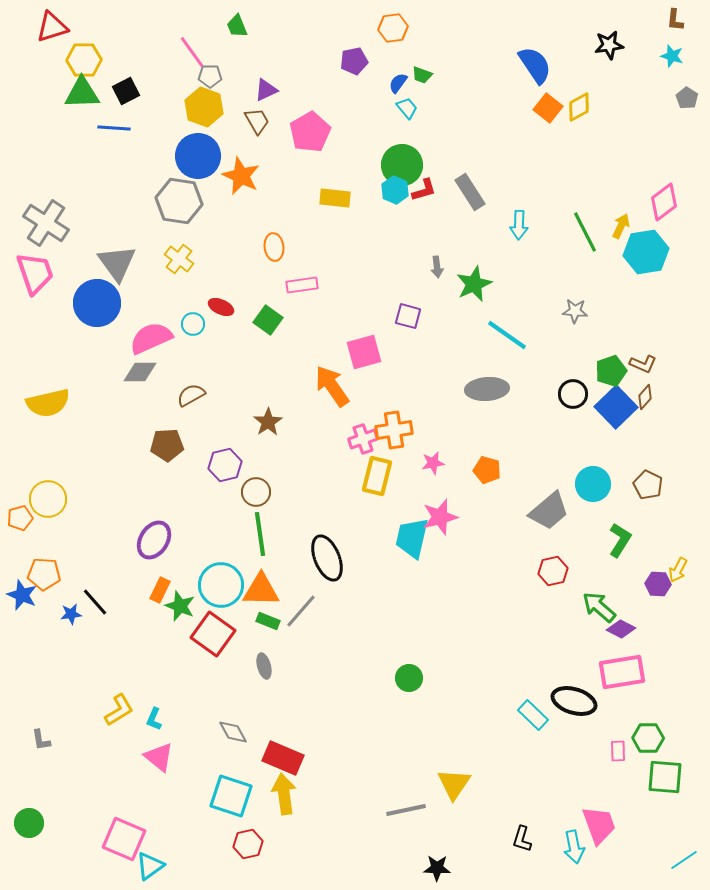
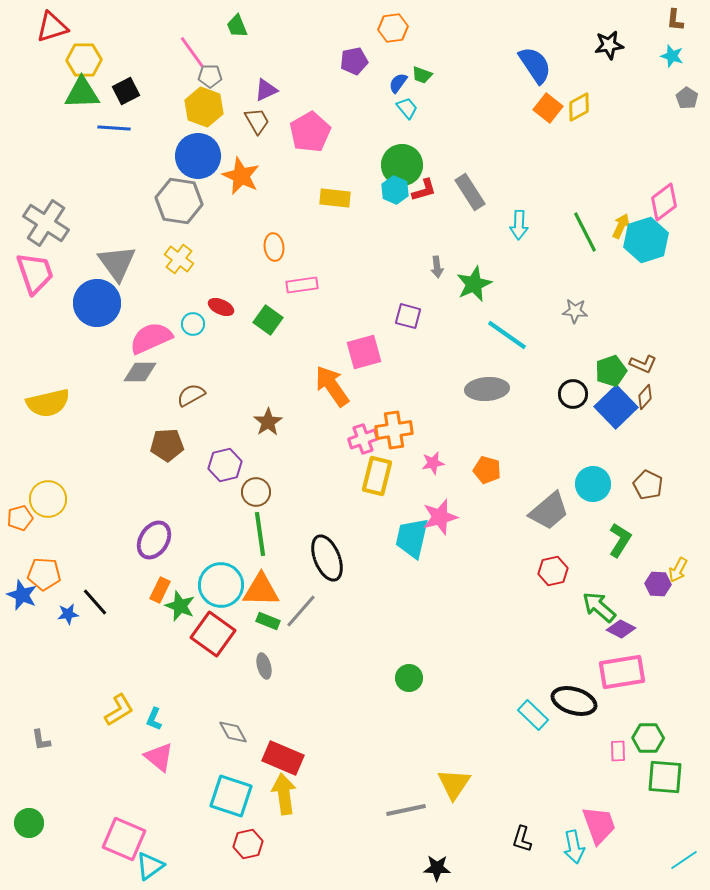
cyan hexagon at (646, 252): moved 12 px up; rotated 9 degrees counterclockwise
blue star at (71, 614): moved 3 px left
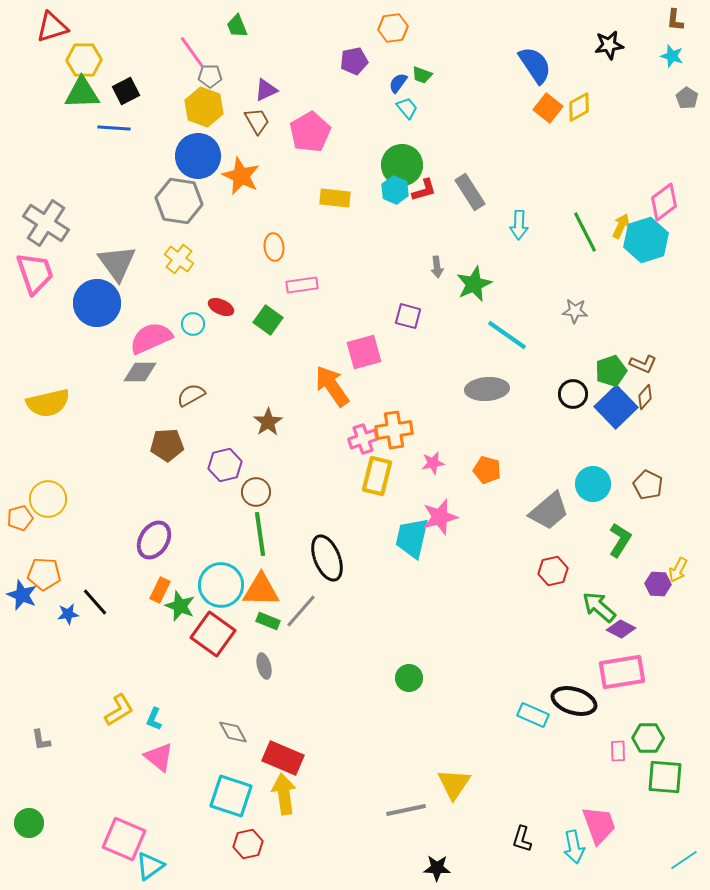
cyan rectangle at (533, 715): rotated 20 degrees counterclockwise
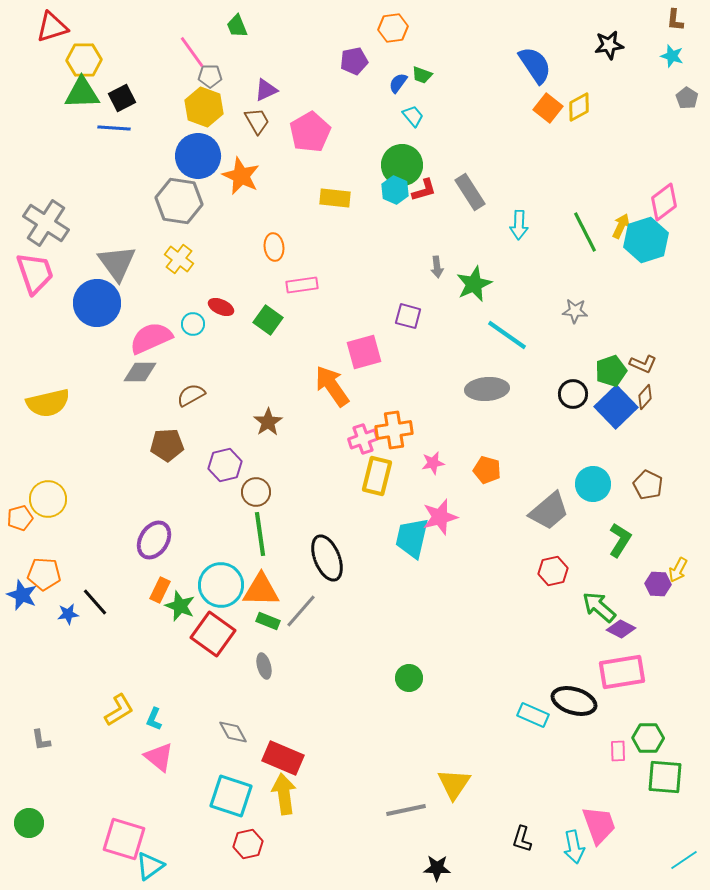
black square at (126, 91): moved 4 px left, 7 px down
cyan trapezoid at (407, 108): moved 6 px right, 8 px down
pink square at (124, 839): rotated 6 degrees counterclockwise
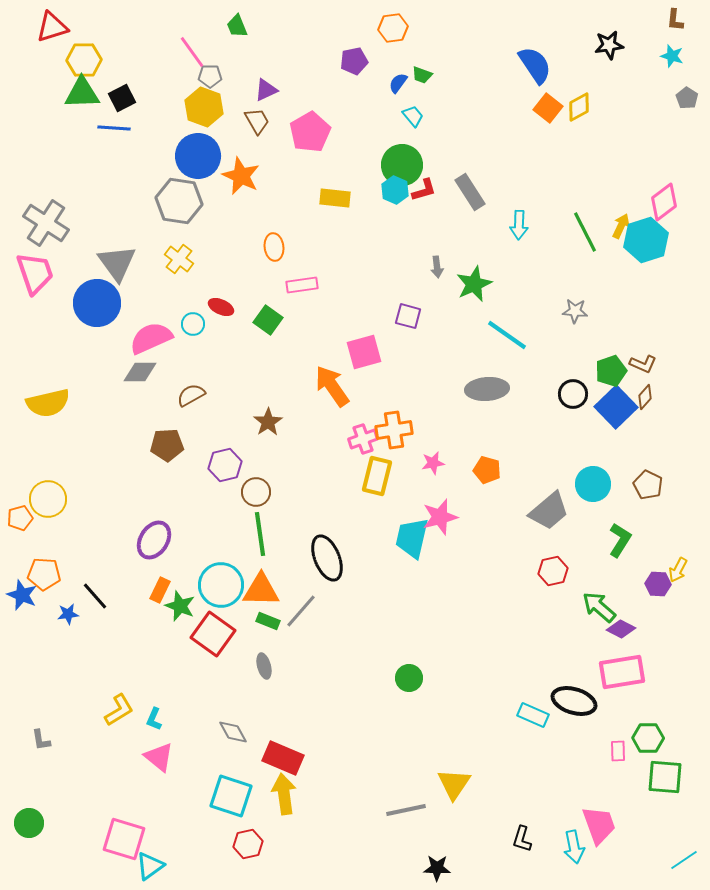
black line at (95, 602): moved 6 px up
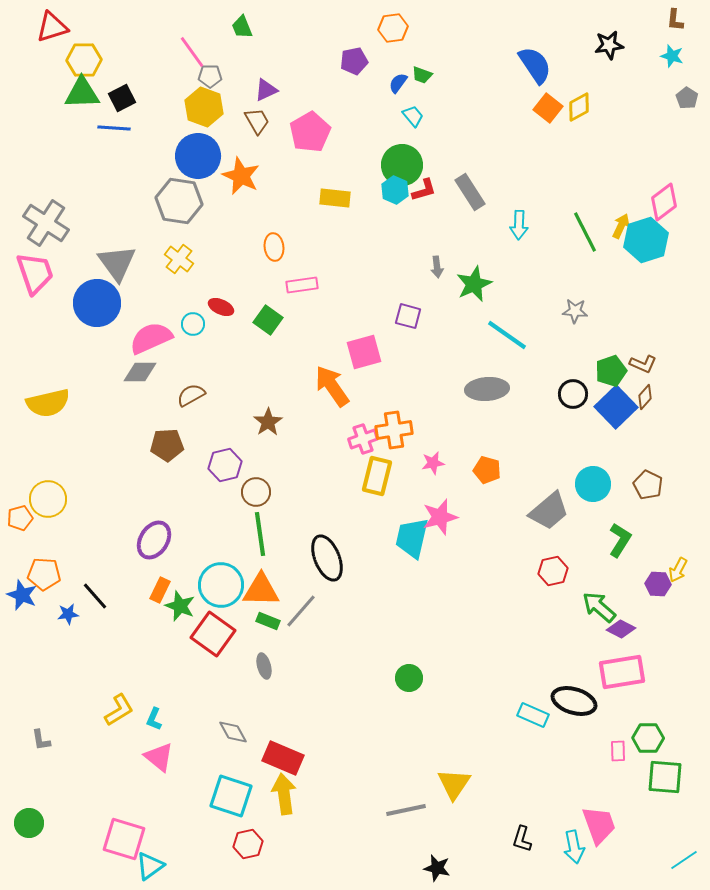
green trapezoid at (237, 26): moved 5 px right, 1 px down
black star at (437, 868): rotated 12 degrees clockwise
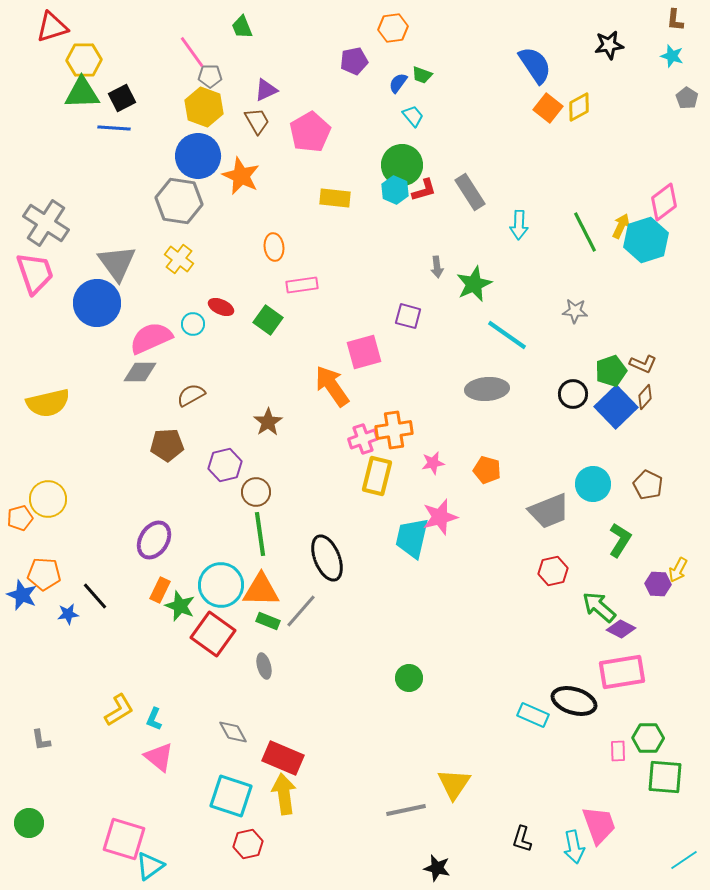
gray trapezoid at (549, 511): rotated 18 degrees clockwise
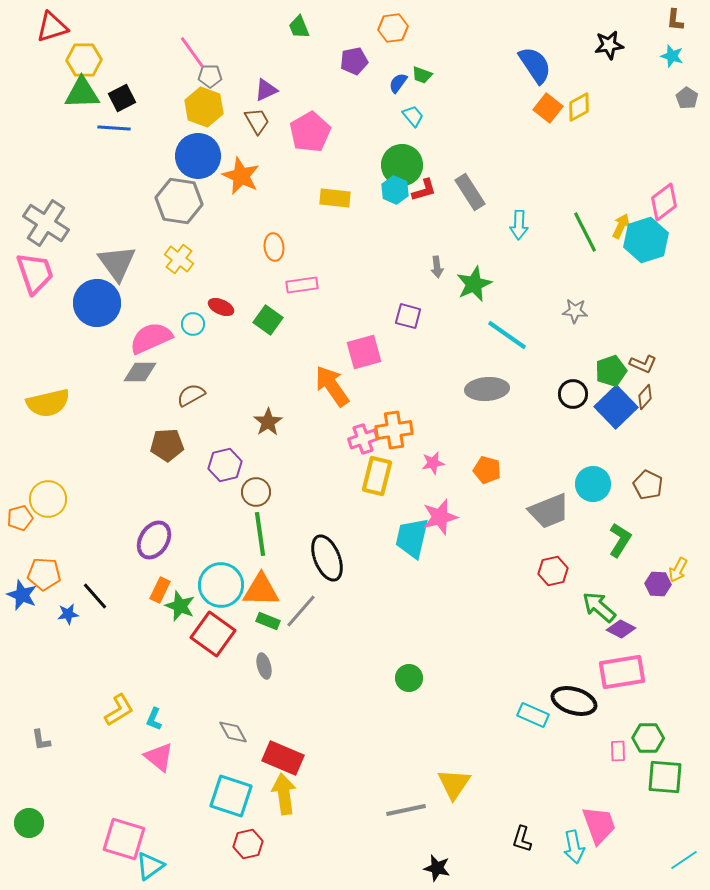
green trapezoid at (242, 27): moved 57 px right
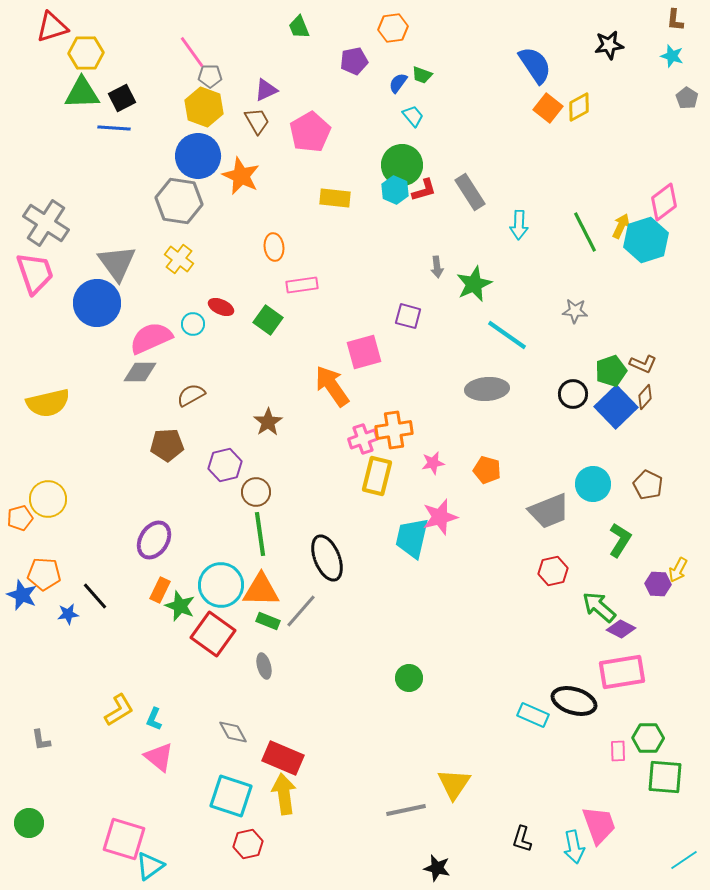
yellow hexagon at (84, 60): moved 2 px right, 7 px up
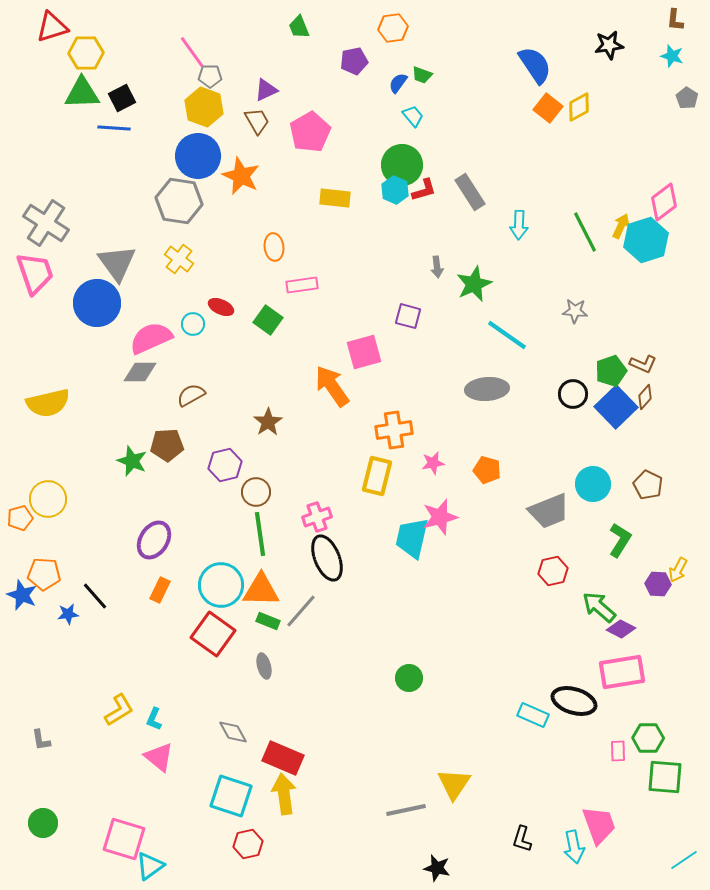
pink cross at (363, 439): moved 46 px left, 78 px down
green star at (180, 606): moved 48 px left, 145 px up
green circle at (29, 823): moved 14 px right
